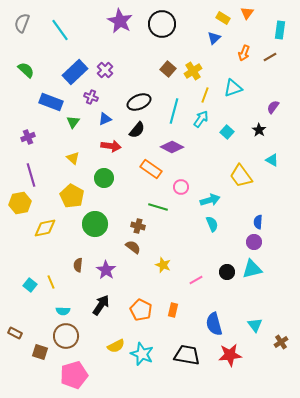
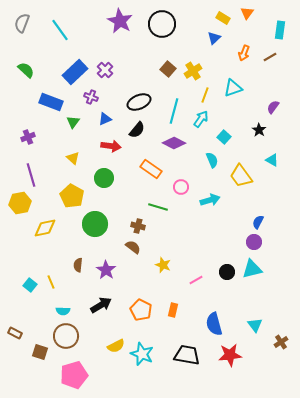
cyan square at (227, 132): moved 3 px left, 5 px down
purple diamond at (172, 147): moved 2 px right, 4 px up
blue semicircle at (258, 222): rotated 24 degrees clockwise
cyan semicircle at (212, 224): moved 64 px up
black arrow at (101, 305): rotated 25 degrees clockwise
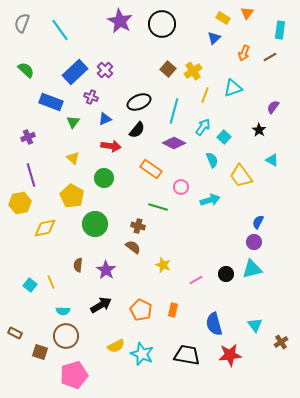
cyan arrow at (201, 119): moved 2 px right, 8 px down
black circle at (227, 272): moved 1 px left, 2 px down
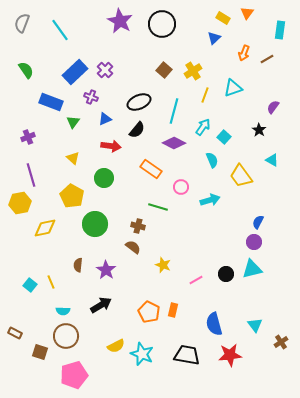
brown line at (270, 57): moved 3 px left, 2 px down
brown square at (168, 69): moved 4 px left, 1 px down
green semicircle at (26, 70): rotated 12 degrees clockwise
orange pentagon at (141, 310): moved 8 px right, 2 px down
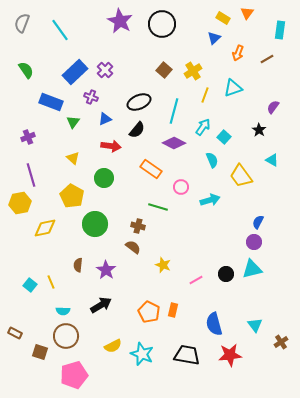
orange arrow at (244, 53): moved 6 px left
yellow semicircle at (116, 346): moved 3 px left
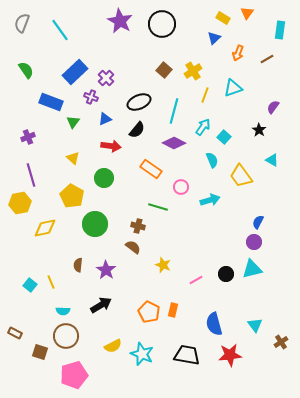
purple cross at (105, 70): moved 1 px right, 8 px down
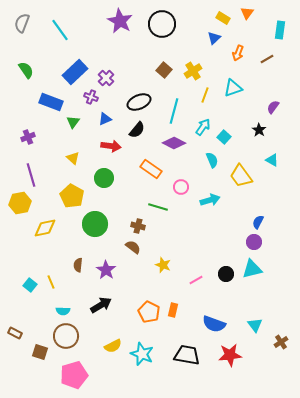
blue semicircle at (214, 324): rotated 55 degrees counterclockwise
